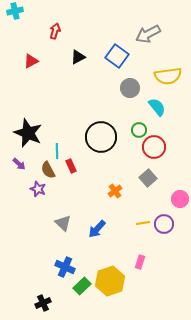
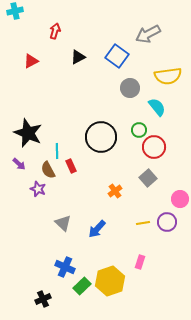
purple circle: moved 3 px right, 2 px up
black cross: moved 4 px up
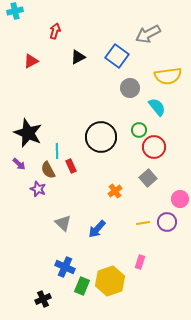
green rectangle: rotated 24 degrees counterclockwise
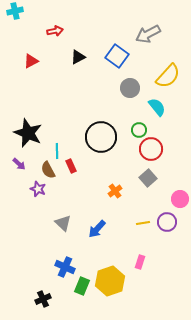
red arrow: rotated 63 degrees clockwise
yellow semicircle: rotated 40 degrees counterclockwise
red circle: moved 3 px left, 2 px down
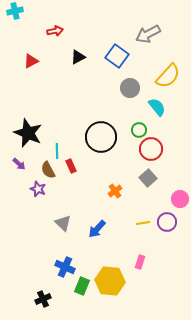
yellow hexagon: rotated 24 degrees clockwise
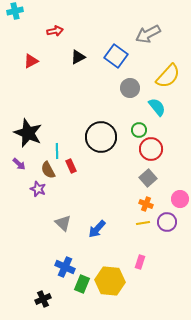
blue square: moved 1 px left
orange cross: moved 31 px right, 13 px down; rotated 32 degrees counterclockwise
green rectangle: moved 2 px up
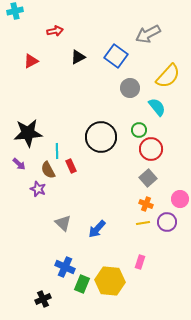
black star: rotated 28 degrees counterclockwise
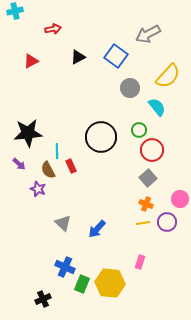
red arrow: moved 2 px left, 2 px up
red circle: moved 1 px right, 1 px down
yellow hexagon: moved 2 px down
